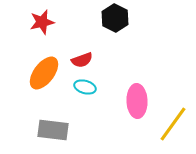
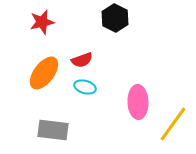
pink ellipse: moved 1 px right, 1 px down
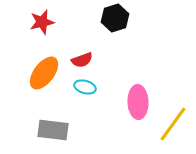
black hexagon: rotated 16 degrees clockwise
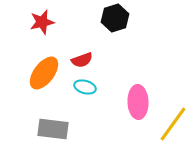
gray rectangle: moved 1 px up
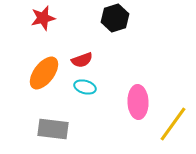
red star: moved 1 px right, 4 px up
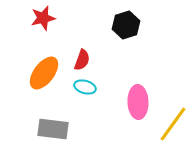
black hexagon: moved 11 px right, 7 px down
red semicircle: rotated 50 degrees counterclockwise
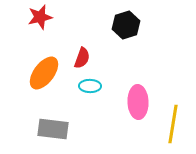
red star: moved 3 px left, 1 px up
red semicircle: moved 2 px up
cyan ellipse: moved 5 px right, 1 px up; rotated 15 degrees counterclockwise
yellow line: rotated 27 degrees counterclockwise
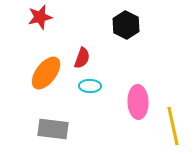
black hexagon: rotated 16 degrees counterclockwise
orange ellipse: moved 2 px right
yellow line: moved 2 px down; rotated 21 degrees counterclockwise
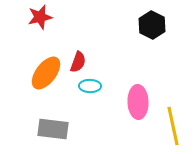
black hexagon: moved 26 px right
red semicircle: moved 4 px left, 4 px down
